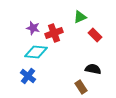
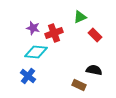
black semicircle: moved 1 px right, 1 px down
brown rectangle: moved 2 px left, 2 px up; rotated 32 degrees counterclockwise
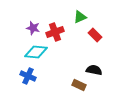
red cross: moved 1 px right, 1 px up
blue cross: rotated 14 degrees counterclockwise
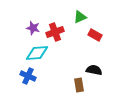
red rectangle: rotated 16 degrees counterclockwise
cyan diamond: moved 1 px right, 1 px down; rotated 10 degrees counterclockwise
brown rectangle: rotated 56 degrees clockwise
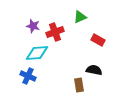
purple star: moved 2 px up
red rectangle: moved 3 px right, 5 px down
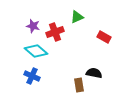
green triangle: moved 3 px left
red rectangle: moved 6 px right, 3 px up
cyan diamond: moved 1 px left, 2 px up; rotated 45 degrees clockwise
black semicircle: moved 3 px down
blue cross: moved 4 px right
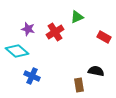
purple star: moved 5 px left, 3 px down
red cross: rotated 12 degrees counterclockwise
cyan diamond: moved 19 px left
black semicircle: moved 2 px right, 2 px up
